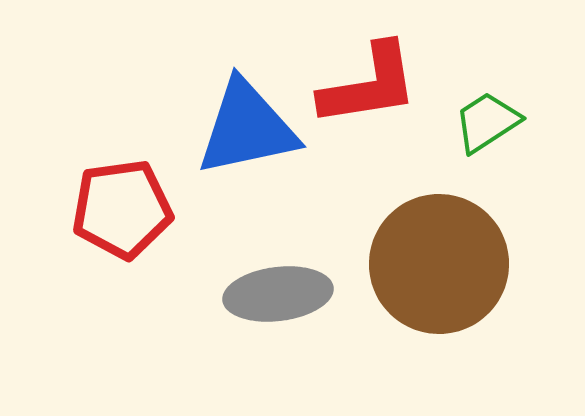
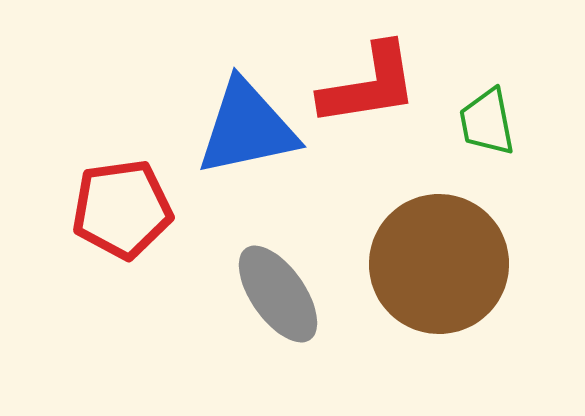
green trapezoid: rotated 68 degrees counterclockwise
gray ellipse: rotated 62 degrees clockwise
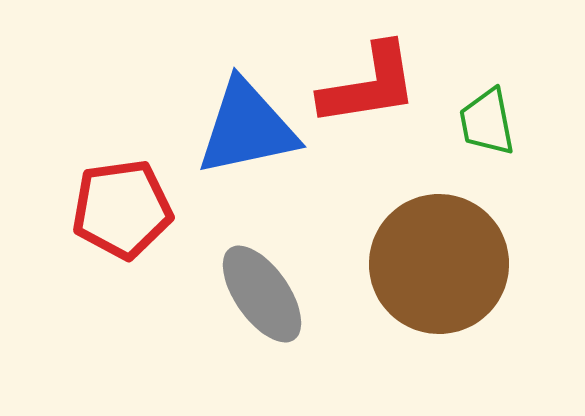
gray ellipse: moved 16 px left
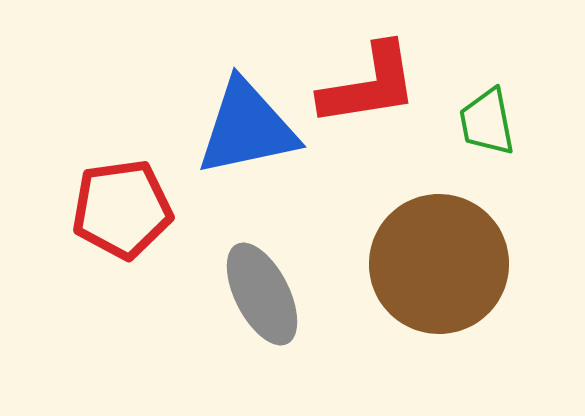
gray ellipse: rotated 8 degrees clockwise
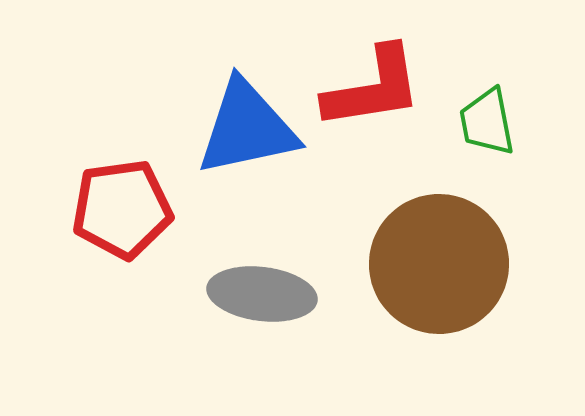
red L-shape: moved 4 px right, 3 px down
gray ellipse: rotated 56 degrees counterclockwise
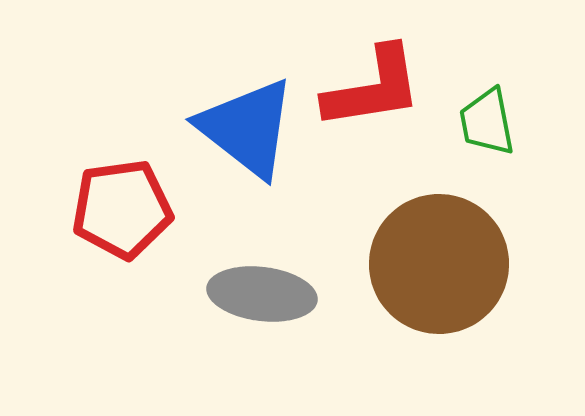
blue triangle: rotated 50 degrees clockwise
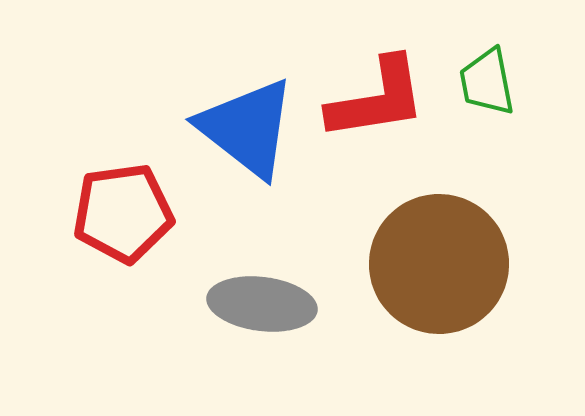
red L-shape: moved 4 px right, 11 px down
green trapezoid: moved 40 px up
red pentagon: moved 1 px right, 4 px down
gray ellipse: moved 10 px down
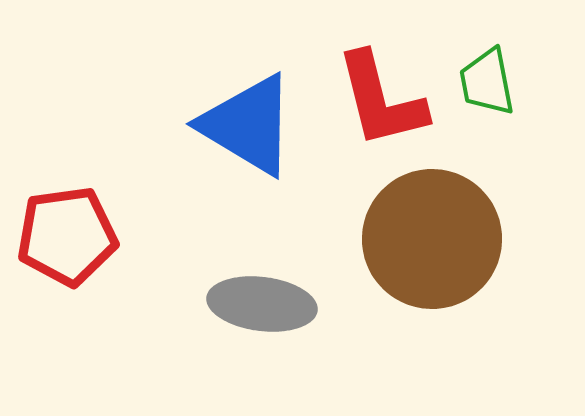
red L-shape: moved 4 px right, 1 px down; rotated 85 degrees clockwise
blue triangle: moved 1 px right, 3 px up; rotated 7 degrees counterclockwise
red pentagon: moved 56 px left, 23 px down
brown circle: moved 7 px left, 25 px up
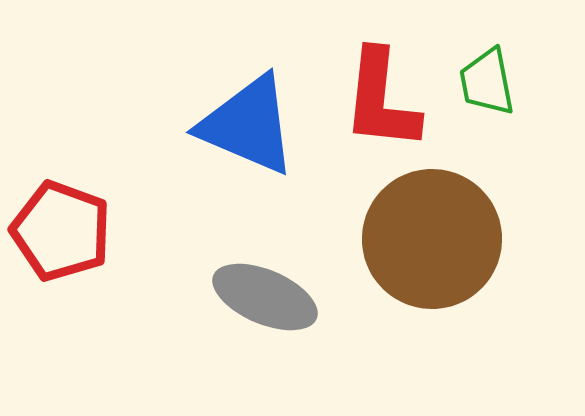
red L-shape: rotated 20 degrees clockwise
blue triangle: rotated 8 degrees counterclockwise
red pentagon: moved 6 px left, 5 px up; rotated 28 degrees clockwise
gray ellipse: moved 3 px right, 7 px up; rotated 16 degrees clockwise
